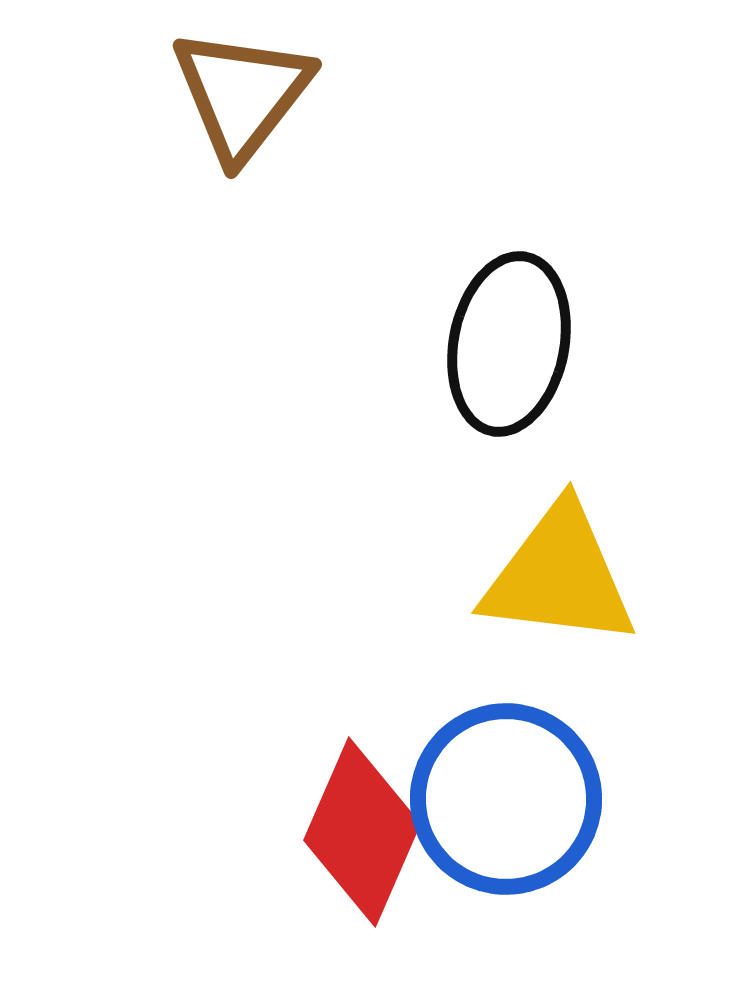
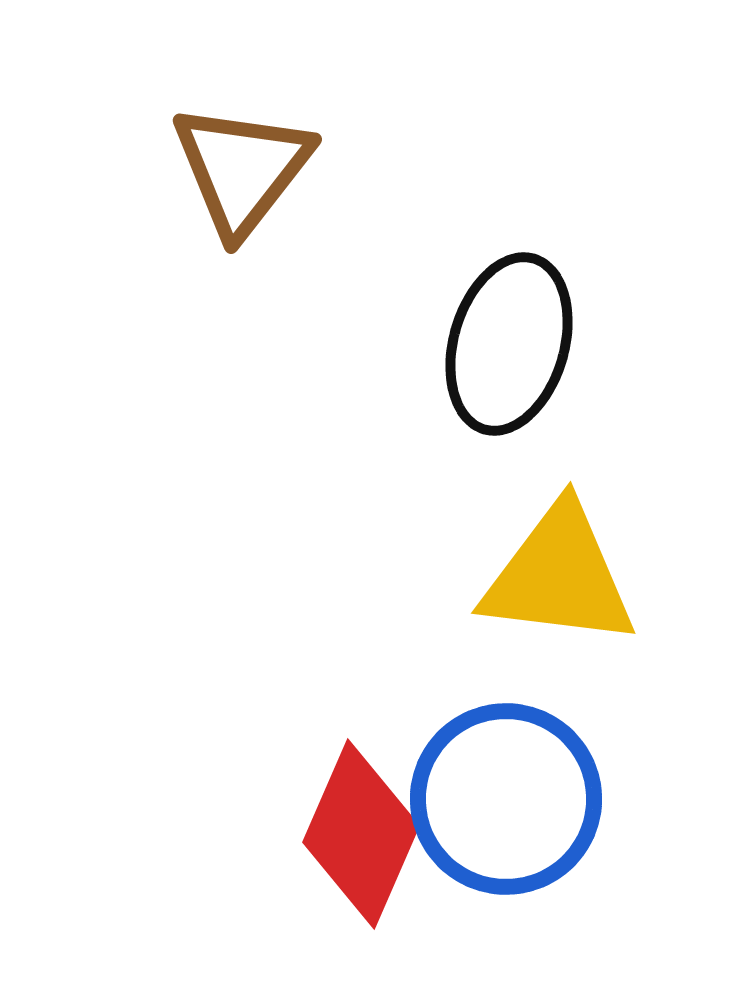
brown triangle: moved 75 px down
black ellipse: rotated 5 degrees clockwise
red diamond: moved 1 px left, 2 px down
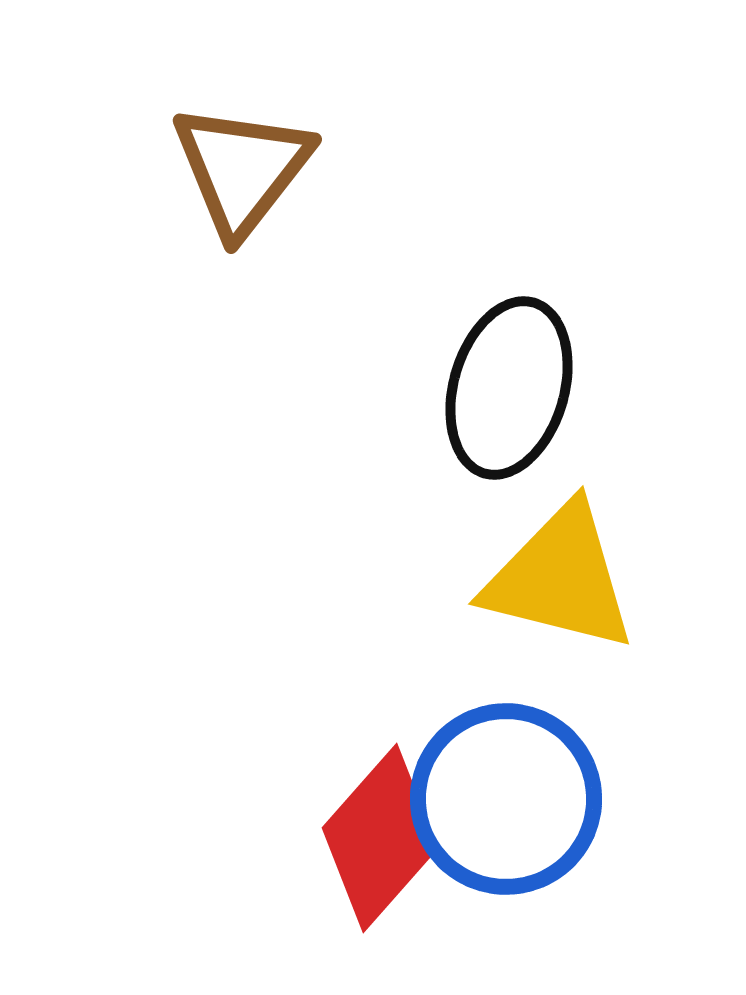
black ellipse: moved 44 px down
yellow triangle: moved 1 px right, 2 px down; rotated 7 degrees clockwise
red diamond: moved 19 px right, 4 px down; rotated 18 degrees clockwise
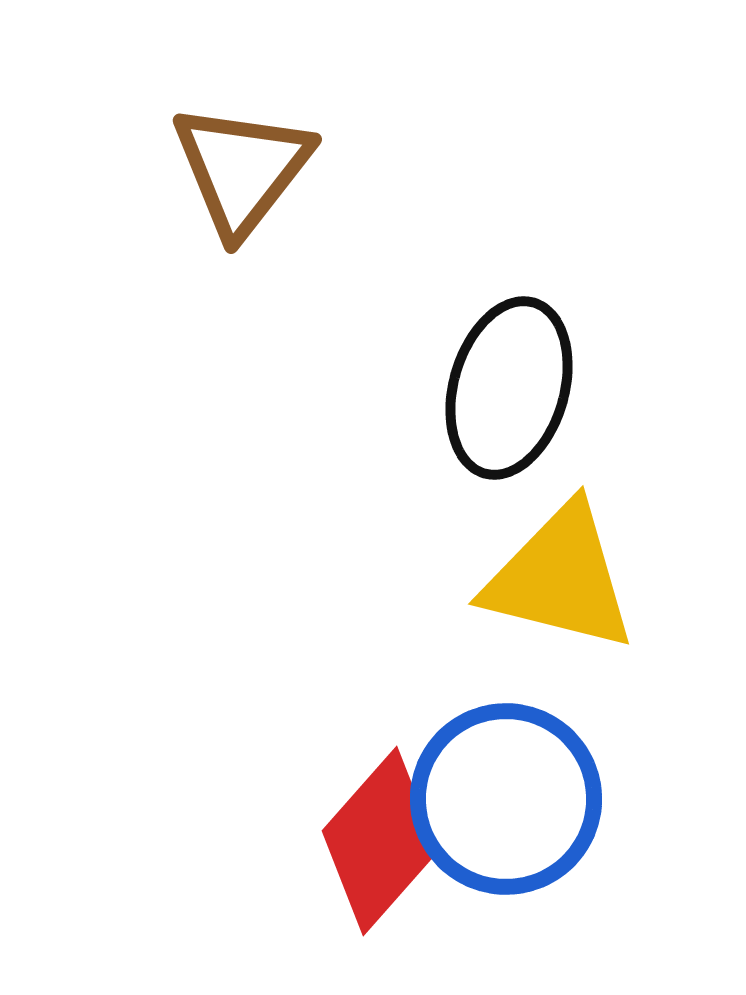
red diamond: moved 3 px down
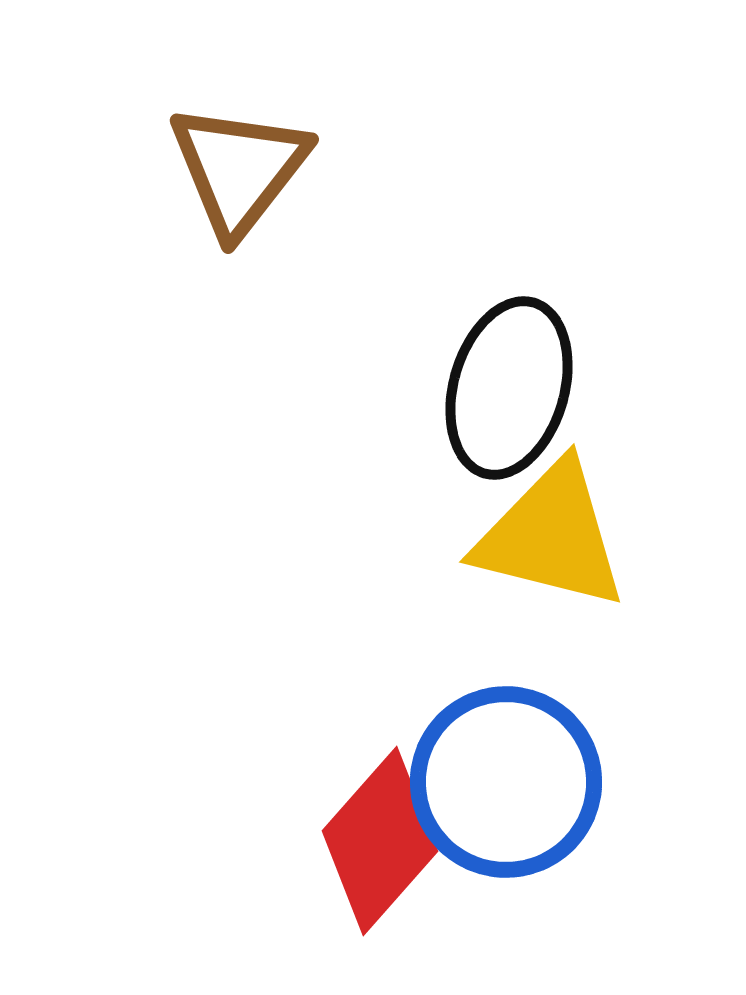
brown triangle: moved 3 px left
yellow triangle: moved 9 px left, 42 px up
blue circle: moved 17 px up
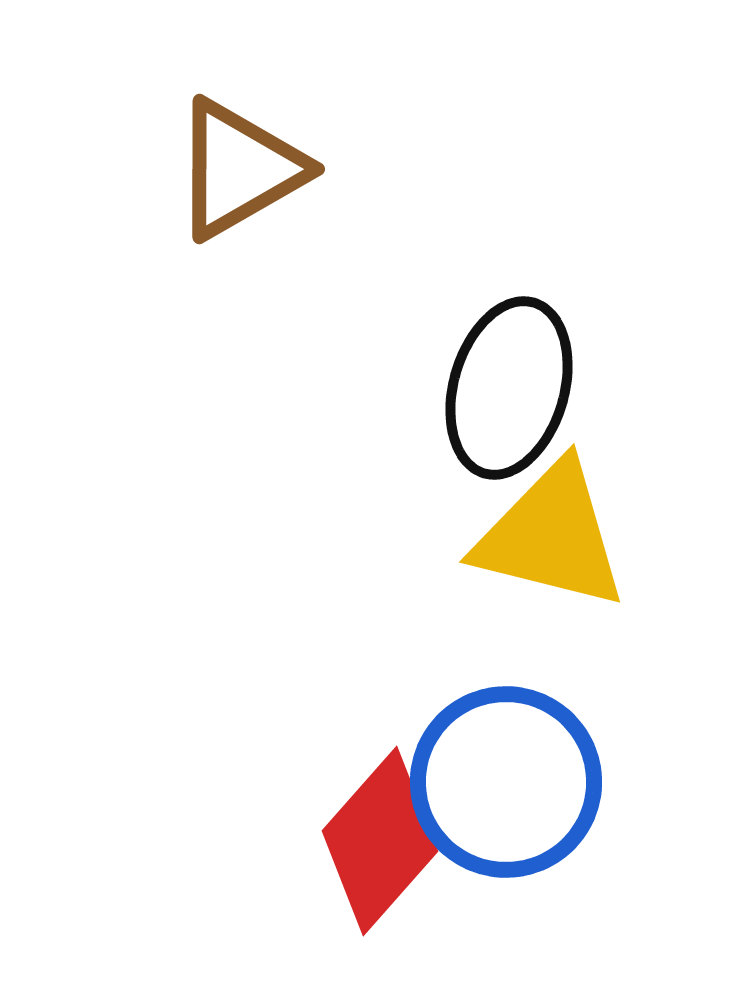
brown triangle: rotated 22 degrees clockwise
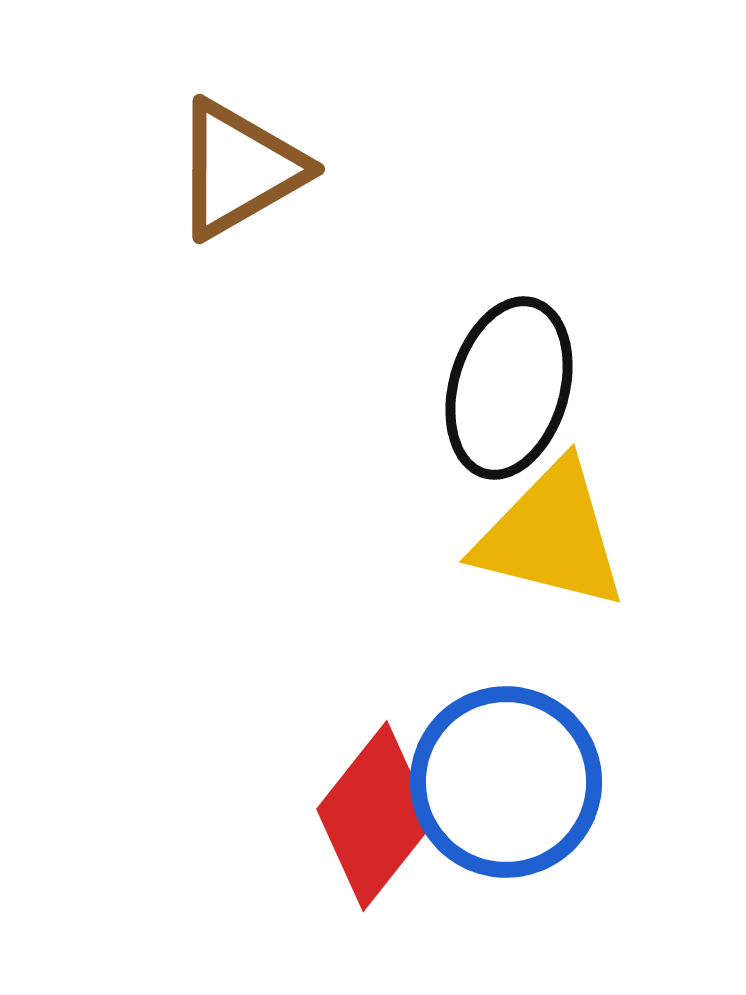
red diamond: moved 5 px left, 25 px up; rotated 3 degrees counterclockwise
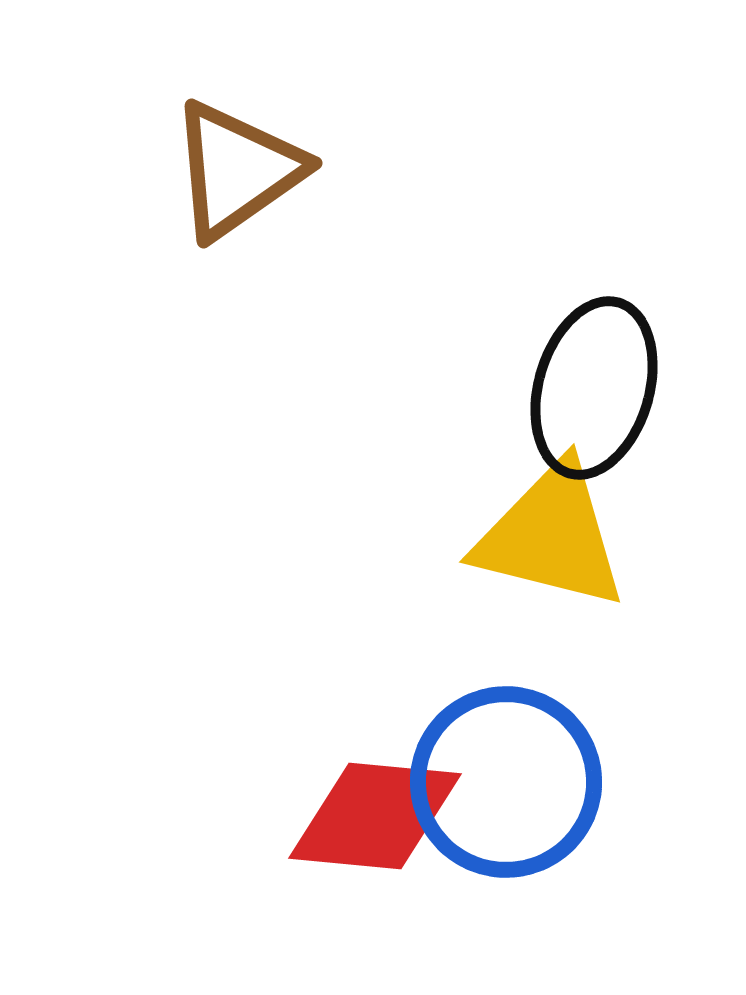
brown triangle: moved 2 px left, 1 px down; rotated 5 degrees counterclockwise
black ellipse: moved 85 px right
red diamond: rotated 57 degrees clockwise
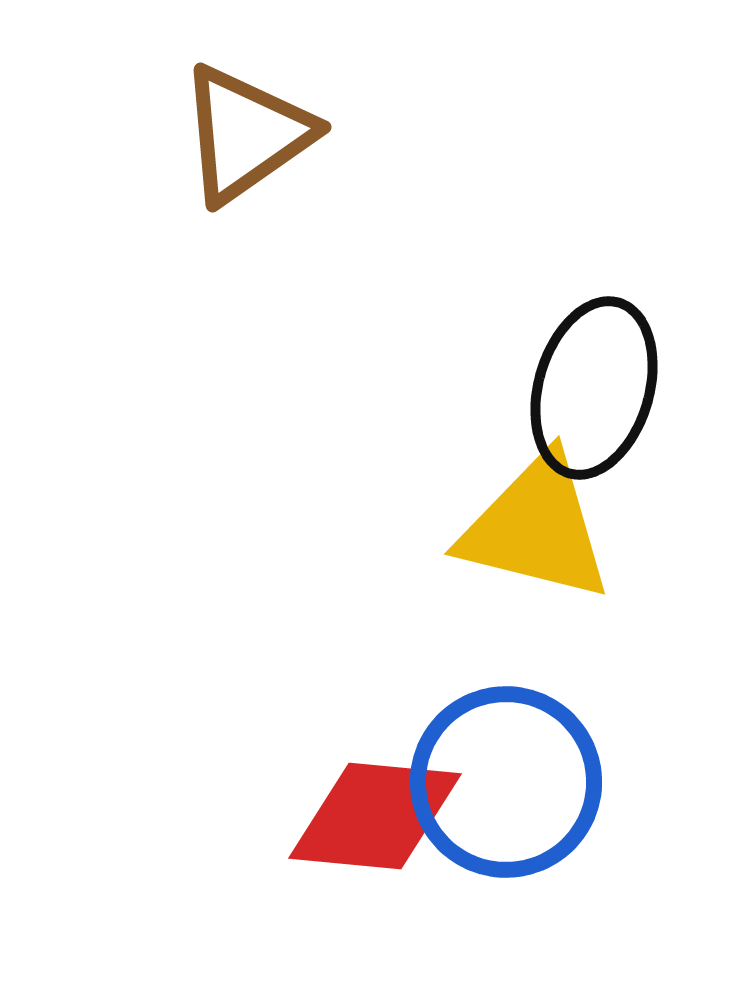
brown triangle: moved 9 px right, 36 px up
yellow triangle: moved 15 px left, 8 px up
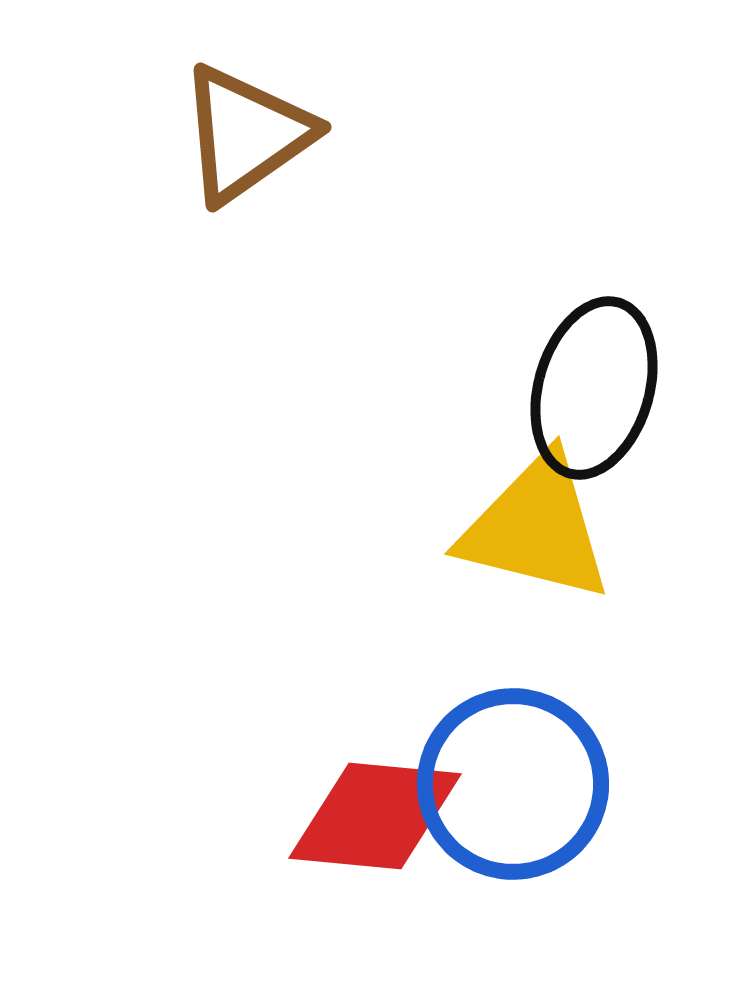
blue circle: moved 7 px right, 2 px down
